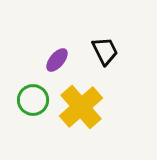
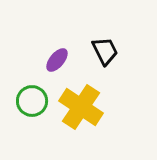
green circle: moved 1 px left, 1 px down
yellow cross: rotated 15 degrees counterclockwise
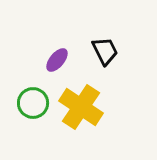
green circle: moved 1 px right, 2 px down
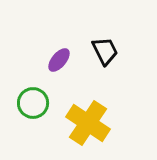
purple ellipse: moved 2 px right
yellow cross: moved 7 px right, 16 px down
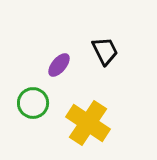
purple ellipse: moved 5 px down
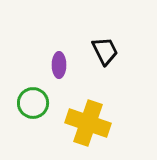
purple ellipse: rotated 40 degrees counterclockwise
yellow cross: rotated 15 degrees counterclockwise
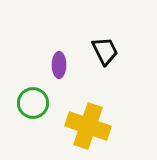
yellow cross: moved 3 px down
